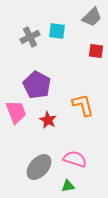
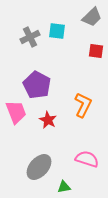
orange L-shape: rotated 40 degrees clockwise
pink semicircle: moved 12 px right
green triangle: moved 4 px left, 1 px down
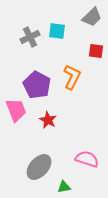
orange L-shape: moved 11 px left, 28 px up
pink trapezoid: moved 2 px up
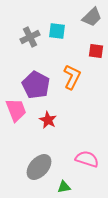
purple pentagon: moved 1 px left
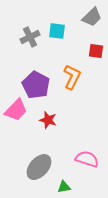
pink trapezoid: rotated 65 degrees clockwise
red star: rotated 12 degrees counterclockwise
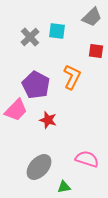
gray cross: rotated 18 degrees counterclockwise
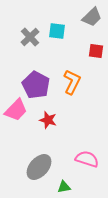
orange L-shape: moved 5 px down
